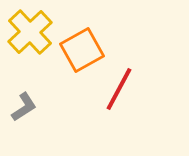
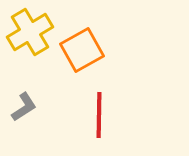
yellow cross: rotated 12 degrees clockwise
red line: moved 20 px left, 26 px down; rotated 27 degrees counterclockwise
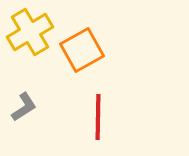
red line: moved 1 px left, 2 px down
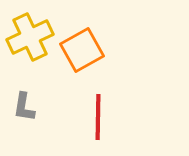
yellow cross: moved 5 px down; rotated 6 degrees clockwise
gray L-shape: rotated 132 degrees clockwise
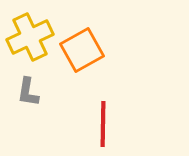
gray L-shape: moved 4 px right, 15 px up
red line: moved 5 px right, 7 px down
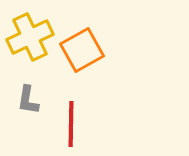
gray L-shape: moved 8 px down
red line: moved 32 px left
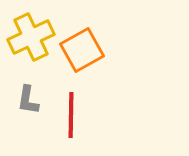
yellow cross: moved 1 px right
red line: moved 9 px up
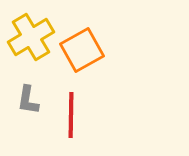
yellow cross: rotated 6 degrees counterclockwise
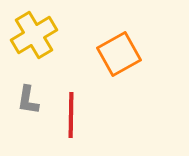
yellow cross: moved 3 px right, 2 px up
orange square: moved 37 px right, 4 px down
